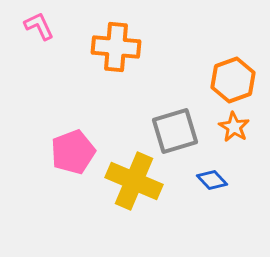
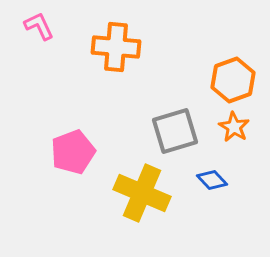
yellow cross: moved 8 px right, 12 px down
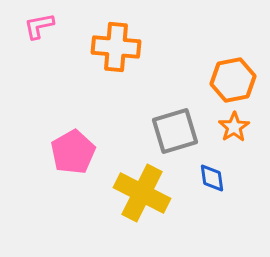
pink L-shape: rotated 76 degrees counterclockwise
orange hexagon: rotated 9 degrees clockwise
orange star: rotated 8 degrees clockwise
pink pentagon: rotated 9 degrees counterclockwise
blue diamond: moved 2 px up; rotated 36 degrees clockwise
yellow cross: rotated 4 degrees clockwise
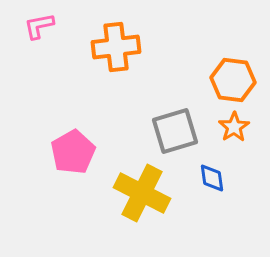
orange cross: rotated 12 degrees counterclockwise
orange hexagon: rotated 18 degrees clockwise
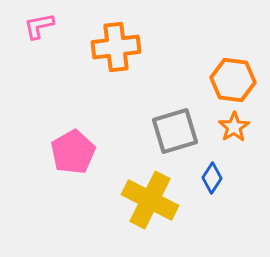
blue diamond: rotated 40 degrees clockwise
yellow cross: moved 8 px right, 7 px down
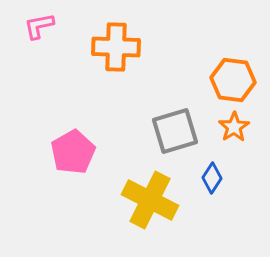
orange cross: rotated 9 degrees clockwise
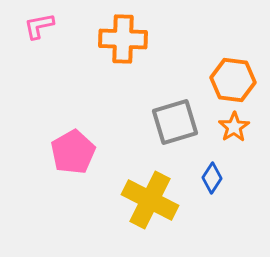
orange cross: moved 7 px right, 8 px up
gray square: moved 9 px up
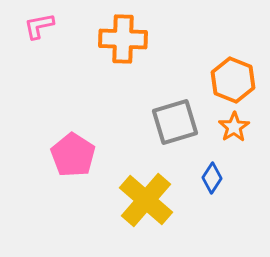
orange hexagon: rotated 15 degrees clockwise
pink pentagon: moved 3 px down; rotated 9 degrees counterclockwise
yellow cross: moved 4 px left; rotated 14 degrees clockwise
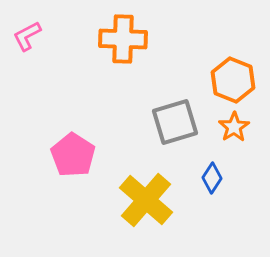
pink L-shape: moved 12 px left, 10 px down; rotated 16 degrees counterclockwise
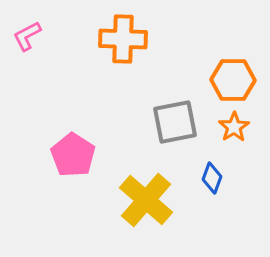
orange hexagon: rotated 21 degrees counterclockwise
gray square: rotated 6 degrees clockwise
blue diamond: rotated 12 degrees counterclockwise
